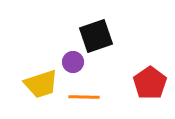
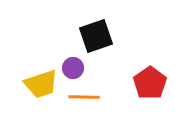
purple circle: moved 6 px down
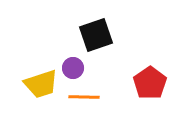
black square: moved 1 px up
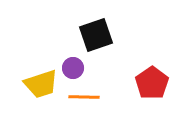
red pentagon: moved 2 px right
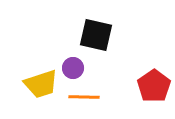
black square: rotated 32 degrees clockwise
red pentagon: moved 2 px right, 3 px down
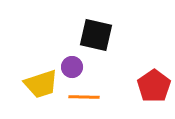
purple circle: moved 1 px left, 1 px up
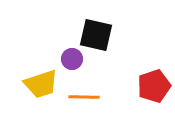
purple circle: moved 8 px up
red pentagon: rotated 16 degrees clockwise
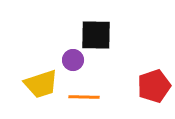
black square: rotated 12 degrees counterclockwise
purple circle: moved 1 px right, 1 px down
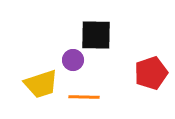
red pentagon: moved 3 px left, 13 px up
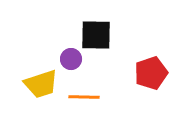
purple circle: moved 2 px left, 1 px up
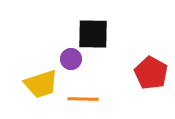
black square: moved 3 px left, 1 px up
red pentagon: rotated 24 degrees counterclockwise
orange line: moved 1 px left, 2 px down
